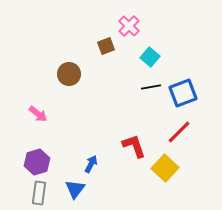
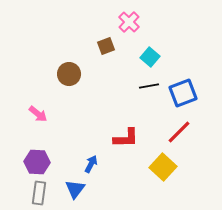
pink cross: moved 4 px up
black line: moved 2 px left, 1 px up
red L-shape: moved 8 px left, 8 px up; rotated 108 degrees clockwise
purple hexagon: rotated 20 degrees clockwise
yellow square: moved 2 px left, 1 px up
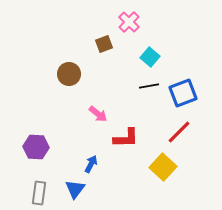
brown square: moved 2 px left, 2 px up
pink arrow: moved 60 px right
purple hexagon: moved 1 px left, 15 px up
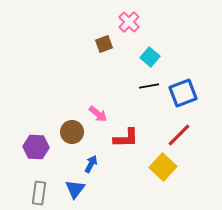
brown circle: moved 3 px right, 58 px down
red line: moved 3 px down
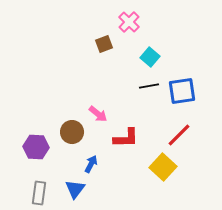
blue square: moved 1 px left, 2 px up; rotated 12 degrees clockwise
